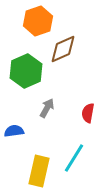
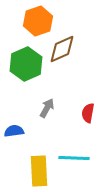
brown diamond: moved 1 px left
green hexagon: moved 7 px up
cyan line: rotated 60 degrees clockwise
yellow rectangle: rotated 16 degrees counterclockwise
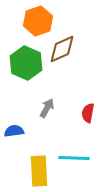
green hexagon: moved 1 px up; rotated 12 degrees counterclockwise
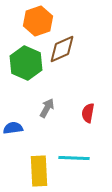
blue semicircle: moved 1 px left, 3 px up
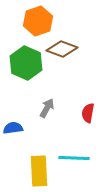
brown diamond: rotated 44 degrees clockwise
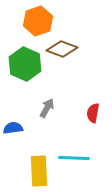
green hexagon: moved 1 px left, 1 px down
red semicircle: moved 5 px right
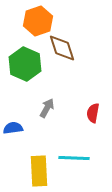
brown diamond: moved 1 px up; rotated 52 degrees clockwise
